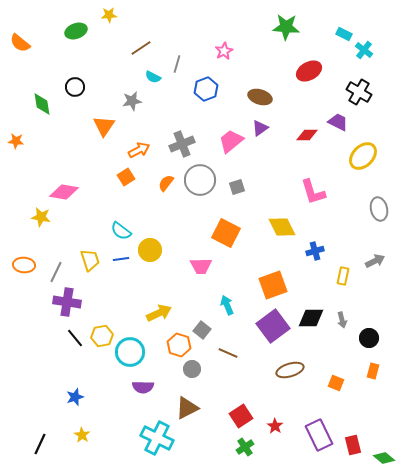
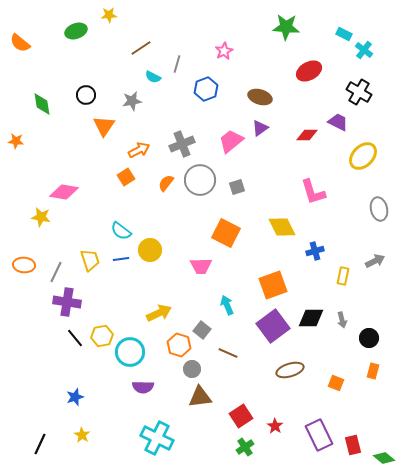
black circle at (75, 87): moved 11 px right, 8 px down
brown triangle at (187, 408): moved 13 px right, 11 px up; rotated 20 degrees clockwise
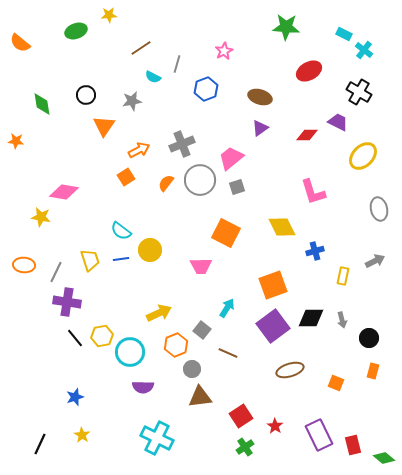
pink trapezoid at (231, 141): moved 17 px down
cyan arrow at (227, 305): moved 3 px down; rotated 54 degrees clockwise
orange hexagon at (179, 345): moved 3 px left; rotated 20 degrees clockwise
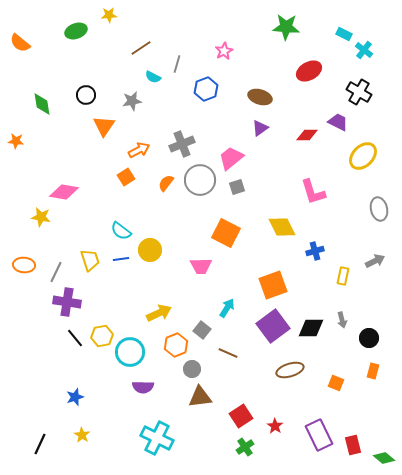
black diamond at (311, 318): moved 10 px down
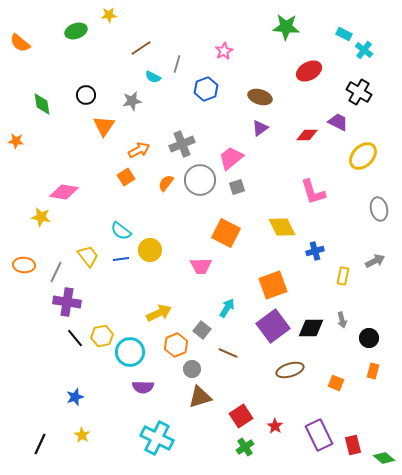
yellow trapezoid at (90, 260): moved 2 px left, 4 px up; rotated 20 degrees counterclockwise
brown triangle at (200, 397): rotated 10 degrees counterclockwise
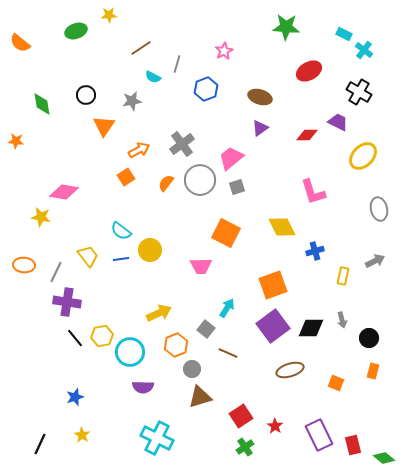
gray cross at (182, 144): rotated 15 degrees counterclockwise
gray square at (202, 330): moved 4 px right, 1 px up
